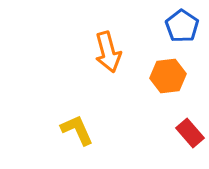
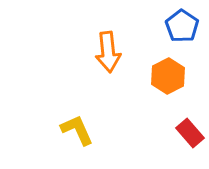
orange arrow: rotated 9 degrees clockwise
orange hexagon: rotated 20 degrees counterclockwise
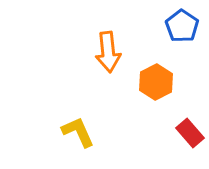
orange hexagon: moved 12 px left, 6 px down
yellow L-shape: moved 1 px right, 2 px down
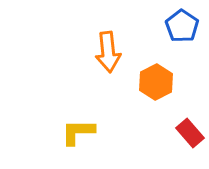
yellow L-shape: rotated 66 degrees counterclockwise
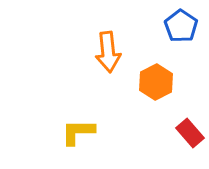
blue pentagon: moved 1 px left
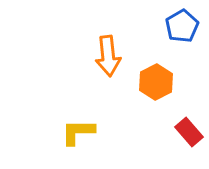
blue pentagon: moved 1 px right; rotated 8 degrees clockwise
orange arrow: moved 4 px down
red rectangle: moved 1 px left, 1 px up
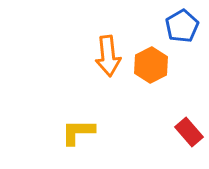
orange hexagon: moved 5 px left, 17 px up
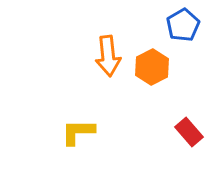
blue pentagon: moved 1 px right, 1 px up
orange hexagon: moved 1 px right, 2 px down
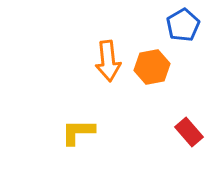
orange arrow: moved 5 px down
orange hexagon: rotated 16 degrees clockwise
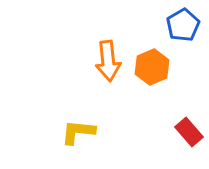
orange hexagon: rotated 12 degrees counterclockwise
yellow L-shape: rotated 6 degrees clockwise
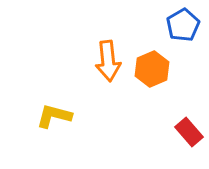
orange hexagon: moved 2 px down
yellow L-shape: moved 24 px left, 16 px up; rotated 9 degrees clockwise
